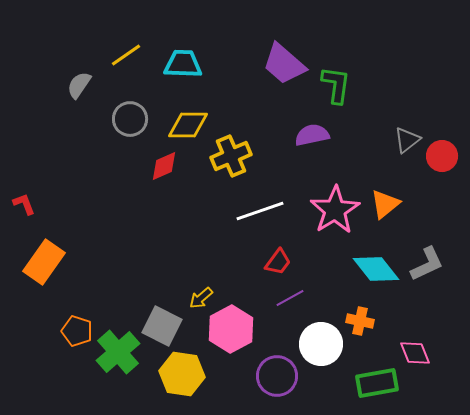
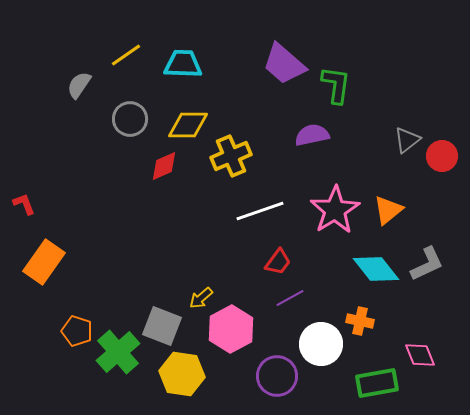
orange triangle: moved 3 px right, 6 px down
gray square: rotated 6 degrees counterclockwise
pink diamond: moved 5 px right, 2 px down
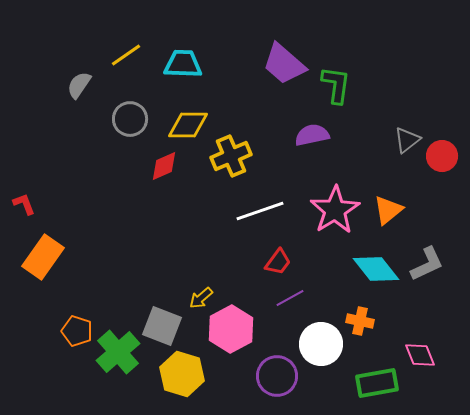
orange rectangle: moved 1 px left, 5 px up
yellow hexagon: rotated 9 degrees clockwise
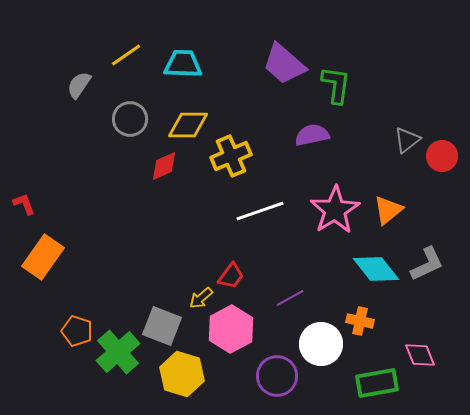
red trapezoid: moved 47 px left, 14 px down
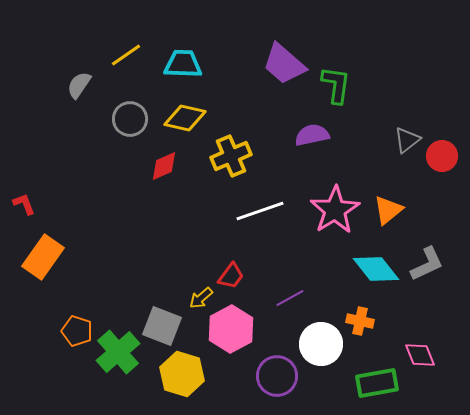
yellow diamond: moved 3 px left, 7 px up; rotated 12 degrees clockwise
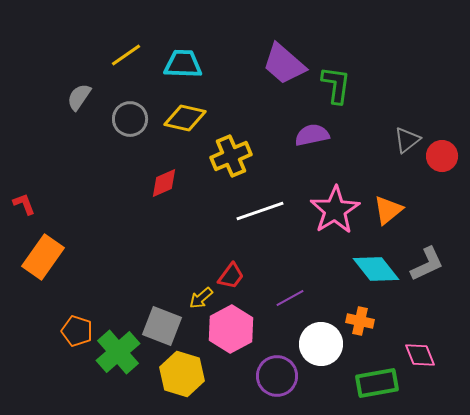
gray semicircle: moved 12 px down
red diamond: moved 17 px down
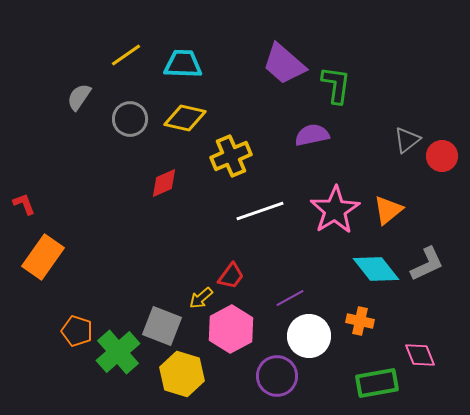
white circle: moved 12 px left, 8 px up
